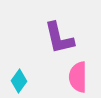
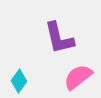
pink semicircle: rotated 52 degrees clockwise
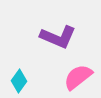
purple L-shape: moved 1 px left, 1 px up; rotated 54 degrees counterclockwise
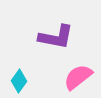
purple L-shape: moved 2 px left; rotated 12 degrees counterclockwise
